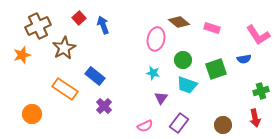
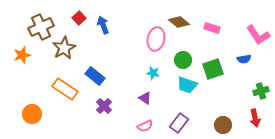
brown cross: moved 3 px right, 1 px down
green square: moved 3 px left
purple triangle: moved 16 px left; rotated 32 degrees counterclockwise
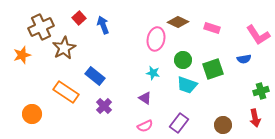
brown diamond: moved 1 px left; rotated 15 degrees counterclockwise
orange rectangle: moved 1 px right, 3 px down
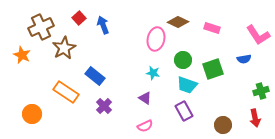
orange star: rotated 30 degrees counterclockwise
purple rectangle: moved 5 px right, 12 px up; rotated 66 degrees counterclockwise
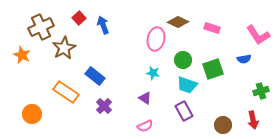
red arrow: moved 2 px left, 2 px down
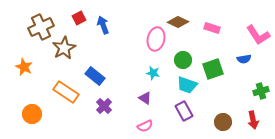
red square: rotated 16 degrees clockwise
orange star: moved 2 px right, 12 px down
brown circle: moved 3 px up
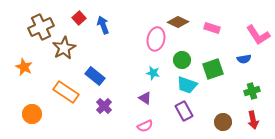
red square: rotated 16 degrees counterclockwise
green circle: moved 1 px left
green cross: moved 9 px left
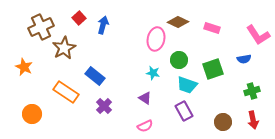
blue arrow: rotated 36 degrees clockwise
green circle: moved 3 px left
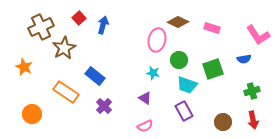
pink ellipse: moved 1 px right, 1 px down
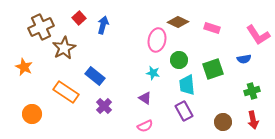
cyan trapezoid: rotated 65 degrees clockwise
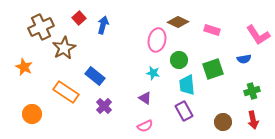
pink rectangle: moved 2 px down
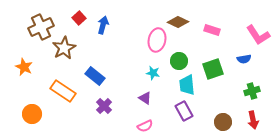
green circle: moved 1 px down
orange rectangle: moved 3 px left, 1 px up
